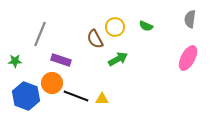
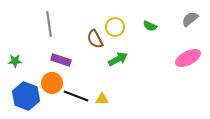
gray semicircle: rotated 42 degrees clockwise
green semicircle: moved 4 px right
gray line: moved 9 px right, 10 px up; rotated 30 degrees counterclockwise
pink ellipse: rotated 35 degrees clockwise
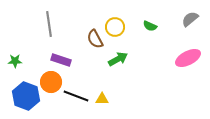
orange circle: moved 1 px left, 1 px up
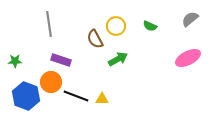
yellow circle: moved 1 px right, 1 px up
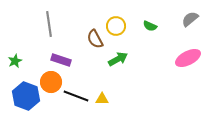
green star: rotated 24 degrees counterclockwise
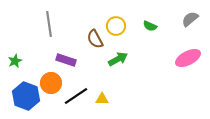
purple rectangle: moved 5 px right
orange circle: moved 1 px down
black line: rotated 55 degrees counterclockwise
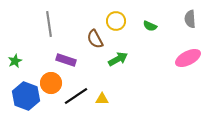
gray semicircle: rotated 54 degrees counterclockwise
yellow circle: moved 5 px up
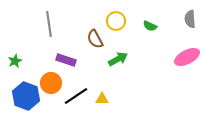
pink ellipse: moved 1 px left, 1 px up
